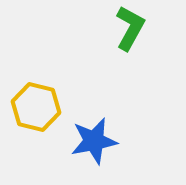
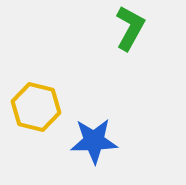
blue star: rotated 9 degrees clockwise
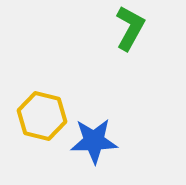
yellow hexagon: moved 6 px right, 9 px down
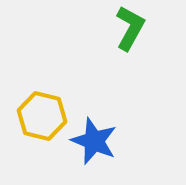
blue star: rotated 24 degrees clockwise
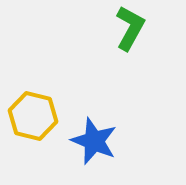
yellow hexagon: moved 9 px left
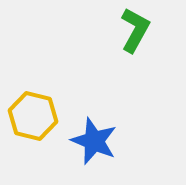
green L-shape: moved 5 px right, 2 px down
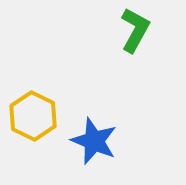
yellow hexagon: rotated 12 degrees clockwise
